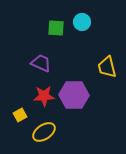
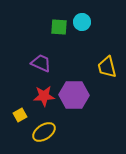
green square: moved 3 px right, 1 px up
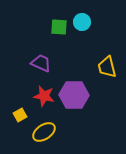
red star: rotated 15 degrees clockwise
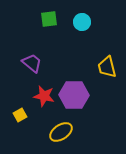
green square: moved 10 px left, 8 px up; rotated 12 degrees counterclockwise
purple trapezoid: moved 9 px left; rotated 15 degrees clockwise
yellow ellipse: moved 17 px right
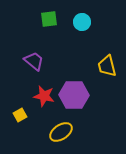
purple trapezoid: moved 2 px right, 2 px up
yellow trapezoid: moved 1 px up
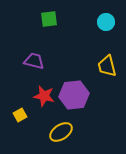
cyan circle: moved 24 px right
purple trapezoid: rotated 25 degrees counterclockwise
purple hexagon: rotated 8 degrees counterclockwise
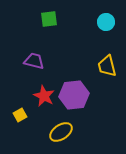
red star: rotated 15 degrees clockwise
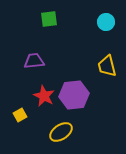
purple trapezoid: rotated 20 degrees counterclockwise
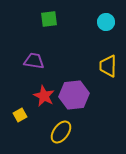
purple trapezoid: rotated 15 degrees clockwise
yellow trapezoid: moved 1 px right; rotated 15 degrees clockwise
yellow ellipse: rotated 20 degrees counterclockwise
